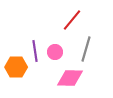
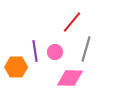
red line: moved 2 px down
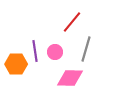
orange hexagon: moved 3 px up
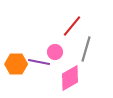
red line: moved 4 px down
purple line: moved 4 px right, 11 px down; rotated 70 degrees counterclockwise
pink diamond: rotated 32 degrees counterclockwise
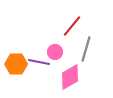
pink diamond: moved 1 px up
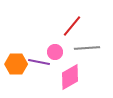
gray line: moved 1 px right, 1 px up; rotated 70 degrees clockwise
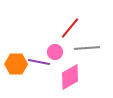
red line: moved 2 px left, 2 px down
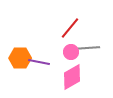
pink circle: moved 16 px right
orange hexagon: moved 4 px right, 6 px up
pink diamond: moved 2 px right
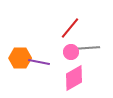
pink diamond: moved 2 px right, 1 px down
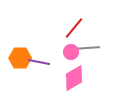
red line: moved 4 px right
